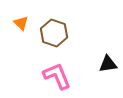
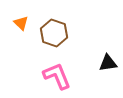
black triangle: moved 1 px up
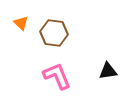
brown hexagon: rotated 12 degrees counterclockwise
black triangle: moved 8 px down
